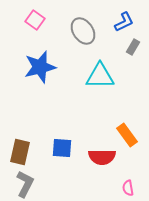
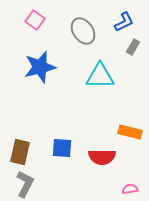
orange rectangle: moved 3 px right, 3 px up; rotated 40 degrees counterclockwise
pink semicircle: moved 2 px right, 1 px down; rotated 91 degrees clockwise
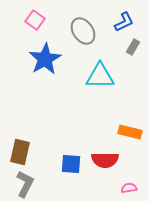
blue star: moved 5 px right, 8 px up; rotated 16 degrees counterclockwise
blue square: moved 9 px right, 16 px down
red semicircle: moved 3 px right, 3 px down
pink semicircle: moved 1 px left, 1 px up
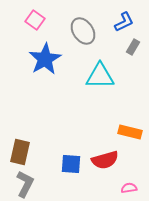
red semicircle: rotated 16 degrees counterclockwise
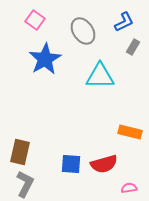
red semicircle: moved 1 px left, 4 px down
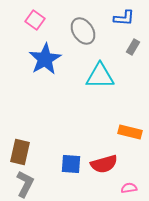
blue L-shape: moved 4 px up; rotated 30 degrees clockwise
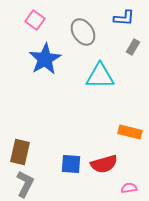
gray ellipse: moved 1 px down
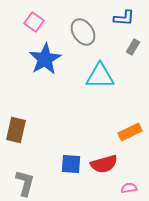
pink square: moved 1 px left, 2 px down
orange rectangle: rotated 40 degrees counterclockwise
brown rectangle: moved 4 px left, 22 px up
gray L-shape: moved 1 px up; rotated 12 degrees counterclockwise
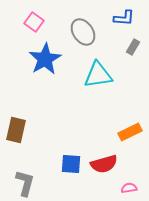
cyan triangle: moved 2 px left, 1 px up; rotated 8 degrees counterclockwise
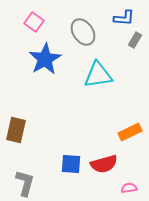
gray rectangle: moved 2 px right, 7 px up
